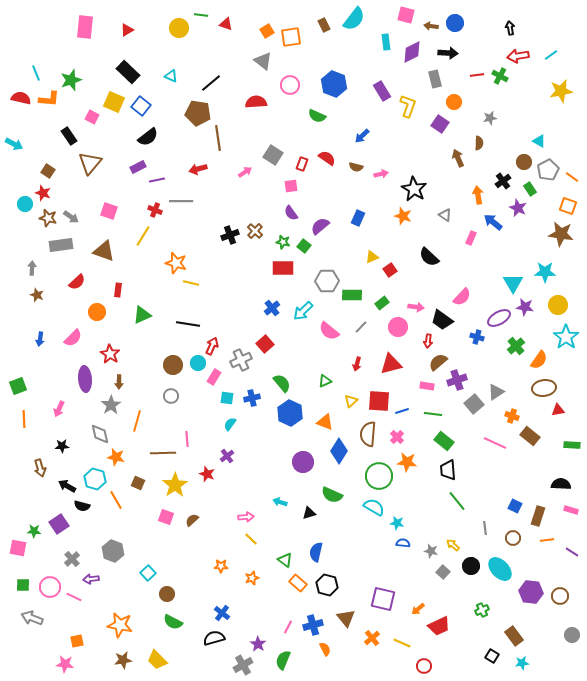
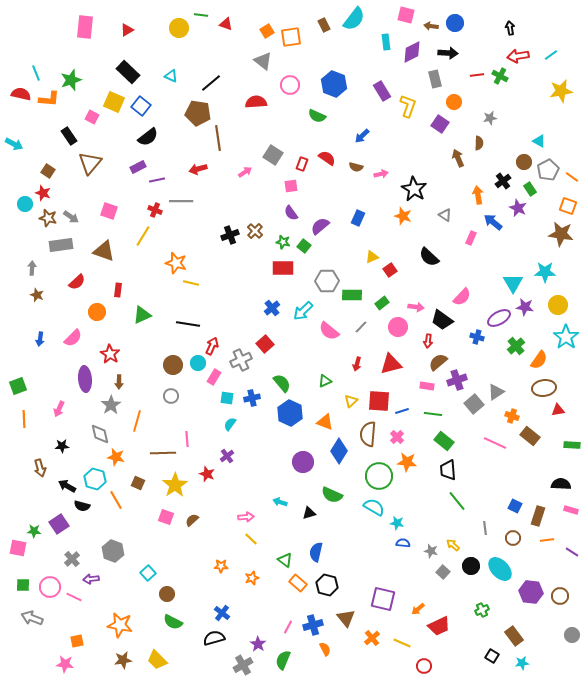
red semicircle at (21, 98): moved 4 px up
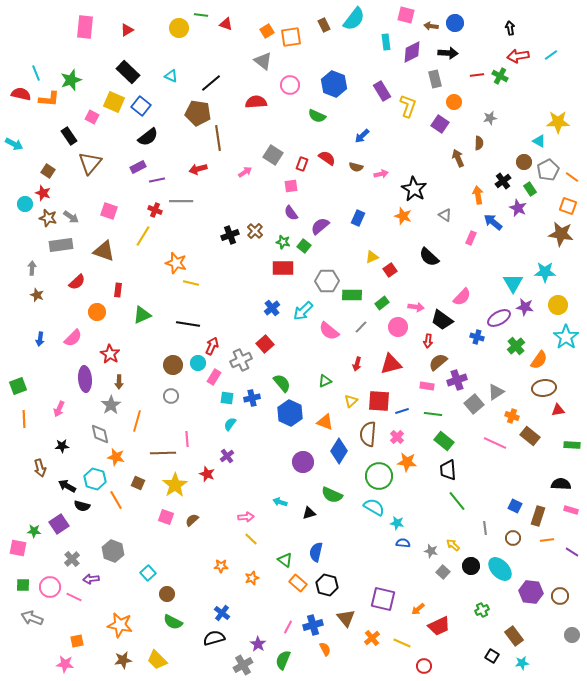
yellow star at (561, 91): moved 3 px left, 31 px down; rotated 10 degrees clockwise
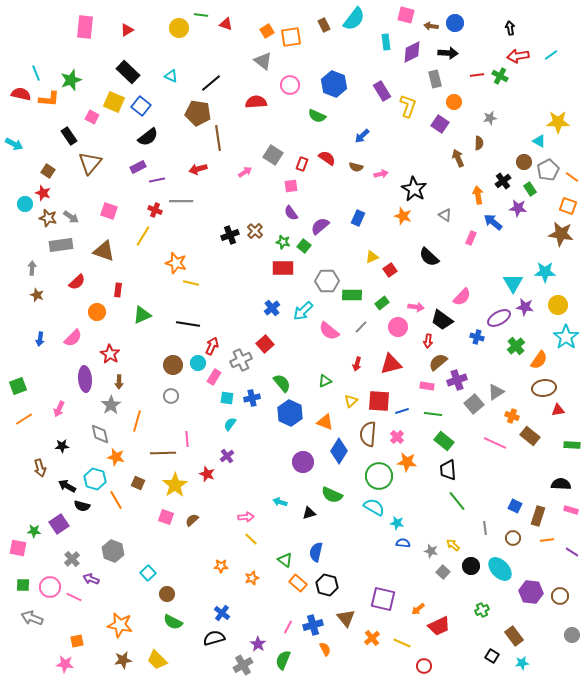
purple star at (518, 208): rotated 18 degrees counterclockwise
orange line at (24, 419): rotated 60 degrees clockwise
purple arrow at (91, 579): rotated 28 degrees clockwise
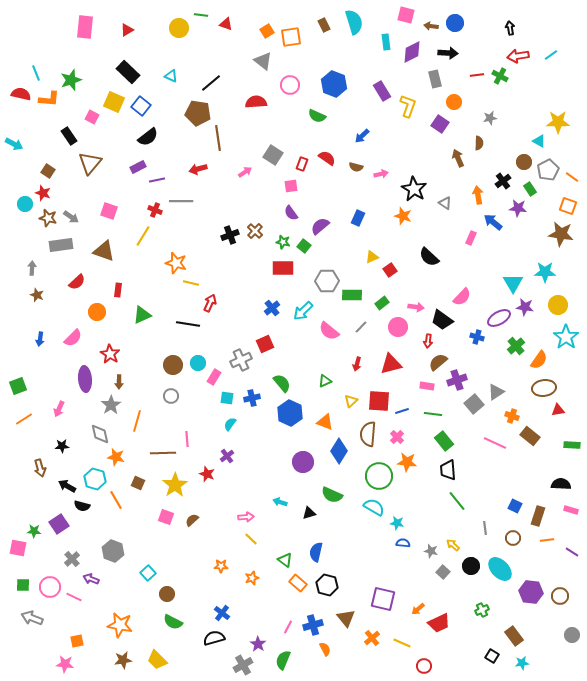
cyan semicircle at (354, 19): moved 3 px down; rotated 55 degrees counterclockwise
gray triangle at (445, 215): moved 12 px up
red square at (265, 344): rotated 18 degrees clockwise
red arrow at (212, 346): moved 2 px left, 43 px up
green rectangle at (444, 441): rotated 12 degrees clockwise
red trapezoid at (439, 626): moved 3 px up
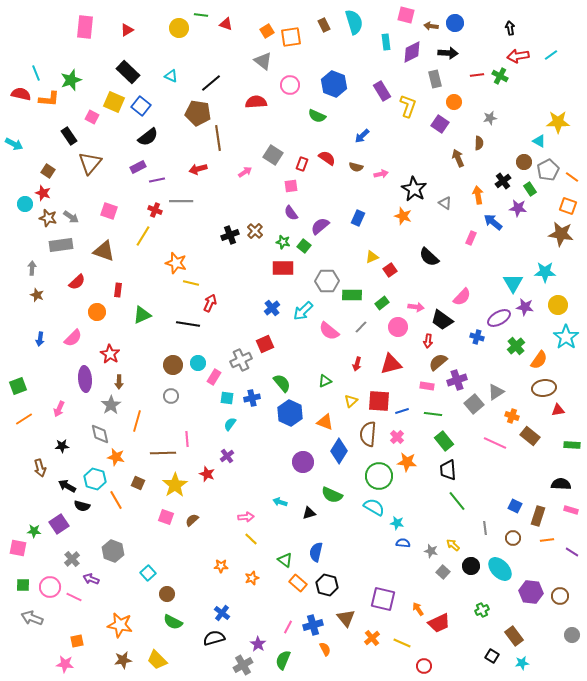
orange arrow at (418, 609): rotated 96 degrees clockwise
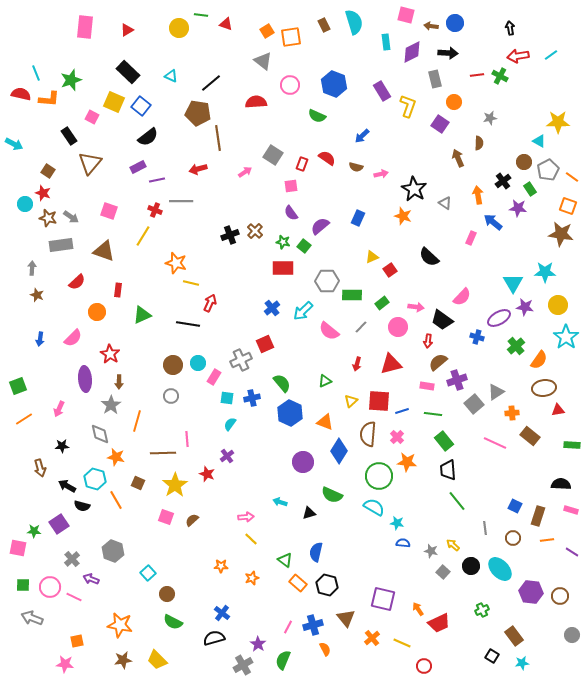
orange cross at (512, 416): moved 3 px up; rotated 24 degrees counterclockwise
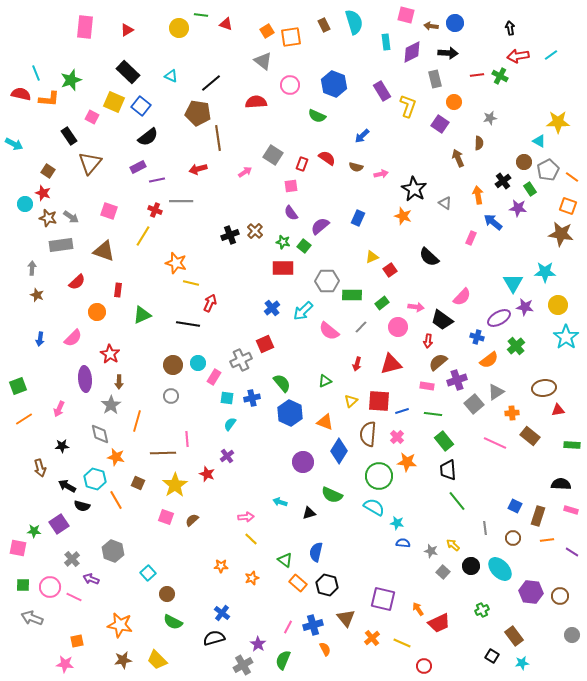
orange semicircle at (539, 360): moved 50 px left; rotated 18 degrees clockwise
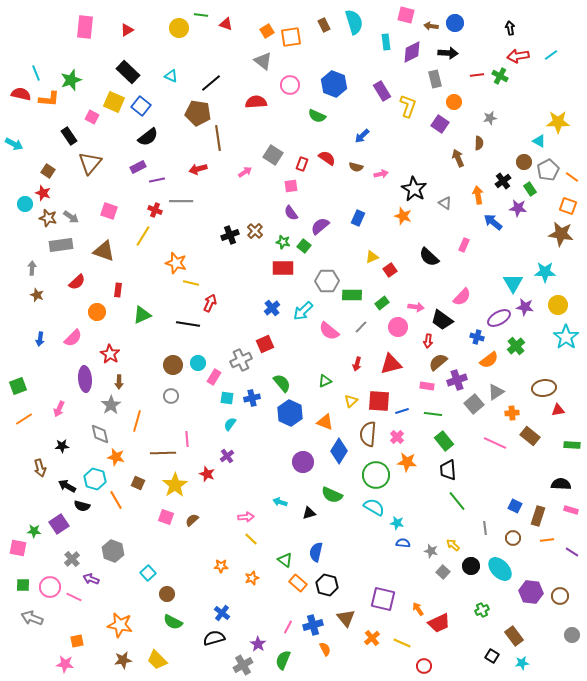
pink rectangle at (471, 238): moved 7 px left, 7 px down
green circle at (379, 476): moved 3 px left, 1 px up
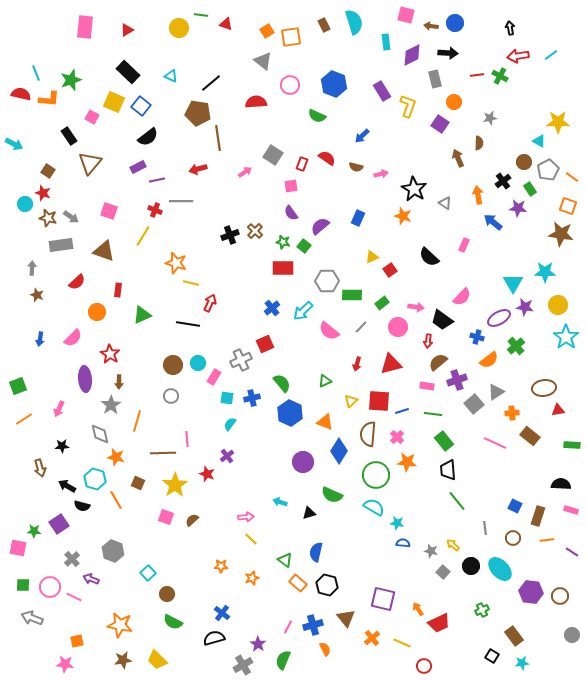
purple diamond at (412, 52): moved 3 px down
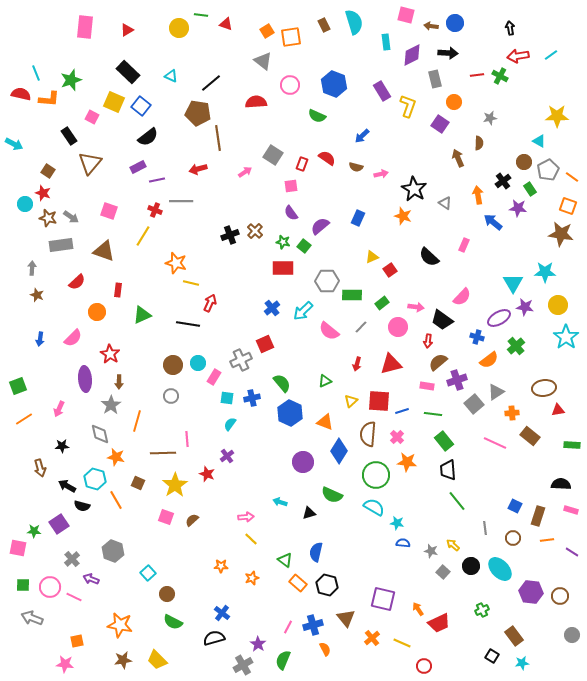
yellow star at (558, 122): moved 1 px left, 6 px up
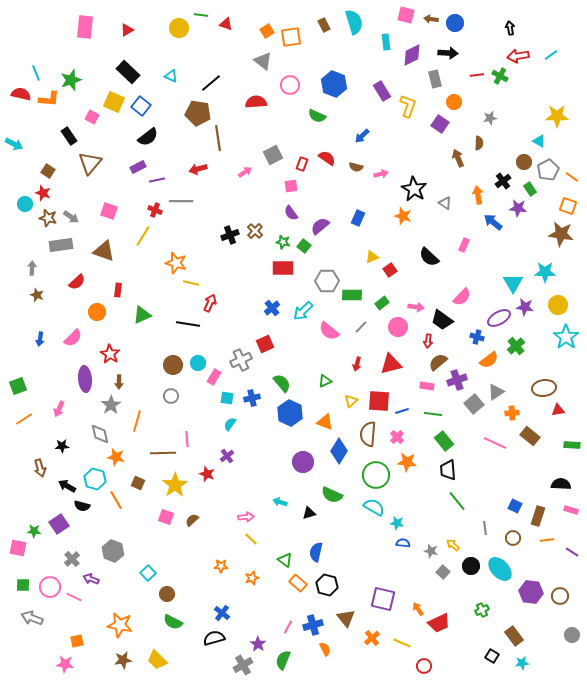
brown arrow at (431, 26): moved 7 px up
gray square at (273, 155): rotated 30 degrees clockwise
